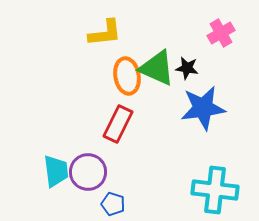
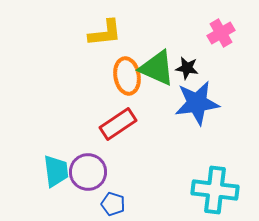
blue star: moved 6 px left, 5 px up
red rectangle: rotated 30 degrees clockwise
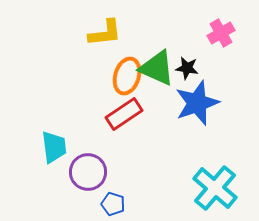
orange ellipse: rotated 27 degrees clockwise
blue star: rotated 12 degrees counterclockwise
red rectangle: moved 6 px right, 10 px up
cyan trapezoid: moved 2 px left, 24 px up
cyan cross: moved 2 px up; rotated 33 degrees clockwise
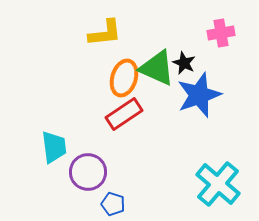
pink cross: rotated 20 degrees clockwise
black star: moved 3 px left, 5 px up; rotated 15 degrees clockwise
orange ellipse: moved 3 px left, 2 px down
blue star: moved 2 px right, 8 px up
cyan cross: moved 3 px right, 4 px up
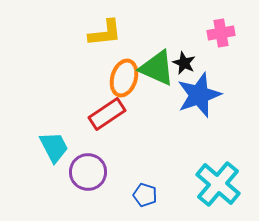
red rectangle: moved 17 px left
cyan trapezoid: rotated 20 degrees counterclockwise
blue pentagon: moved 32 px right, 9 px up
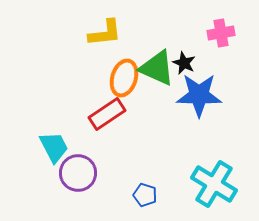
blue star: rotated 21 degrees clockwise
purple circle: moved 10 px left, 1 px down
cyan cross: moved 4 px left; rotated 9 degrees counterclockwise
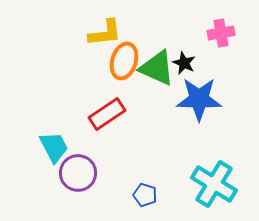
orange ellipse: moved 17 px up
blue star: moved 4 px down
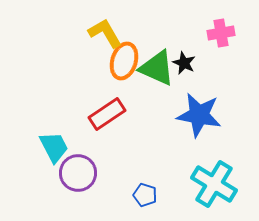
yellow L-shape: rotated 114 degrees counterclockwise
blue star: moved 16 px down; rotated 9 degrees clockwise
